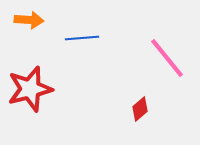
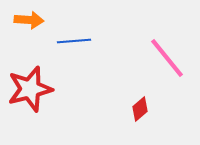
blue line: moved 8 px left, 3 px down
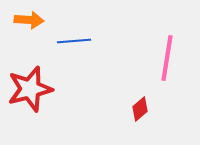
pink line: rotated 48 degrees clockwise
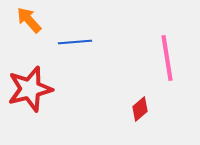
orange arrow: rotated 136 degrees counterclockwise
blue line: moved 1 px right, 1 px down
pink line: rotated 18 degrees counterclockwise
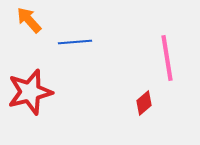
red star: moved 3 px down
red diamond: moved 4 px right, 6 px up
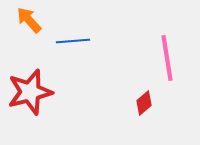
blue line: moved 2 px left, 1 px up
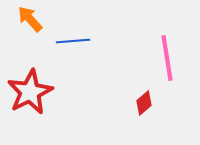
orange arrow: moved 1 px right, 1 px up
red star: rotated 12 degrees counterclockwise
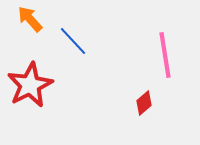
blue line: rotated 52 degrees clockwise
pink line: moved 2 px left, 3 px up
red star: moved 7 px up
